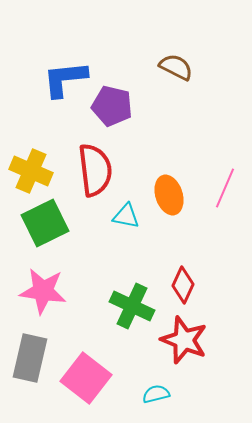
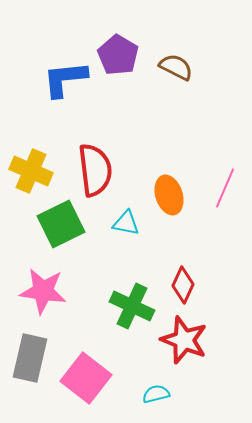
purple pentagon: moved 6 px right, 51 px up; rotated 18 degrees clockwise
cyan triangle: moved 7 px down
green square: moved 16 px right, 1 px down
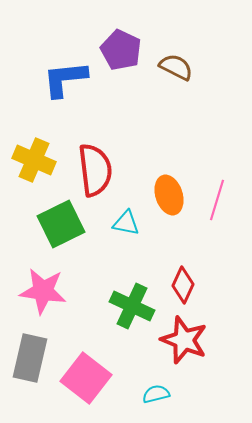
purple pentagon: moved 3 px right, 5 px up; rotated 6 degrees counterclockwise
yellow cross: moved 3 px right, 11 px up
pink line: moved 8 px left, 12 px down; rotated 6 degrees counterclockwise
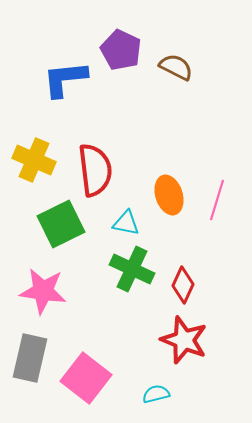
green cross: moved 37 px up
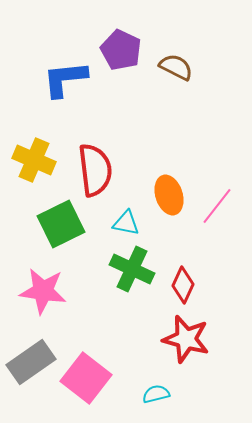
pink line: moved 6 px down; rotated 21 degrees clockwise
red star: moved 2 px right, 1 px up; rotated 6 degrees counterclockwise
gray rectangle: moved 1 px right, 4 px down; rotated 42 degrees clockwise
